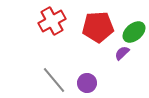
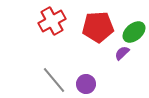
purple circle: moved 1 px left, 1 px down
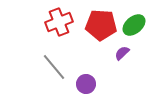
red cross: moved 7 px right, 1 px down; rotated 8 degrees clockwise
red pentagon: moved 3 px right, 2 px up; rotated 8 degrees clockwise
green ellipse: moved 7 px up
gray line: moved 13 px up
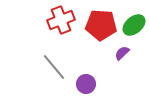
red cross: moved 2 px right, 2 px up
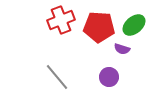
red pentagon: moved 2 px left, 2 px down
purple semicircle: moved 4 px up; rotated 119 degrees counterclockwise
gray line: moved 3 px right, 10 px down
purple circle: moved 23 px right, 7 px up
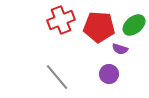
purple semicircle: moved 2 px left
purple circle: moved 3 px up
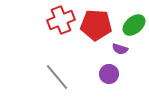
red pentagon: moved 3 px left, 2 px up
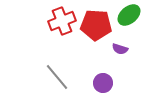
red cross: moved 1 px right, 1 px down
green ellipse: moved 5 px left, 10 px up
purple circle: moved 6 px left, 9 px down
